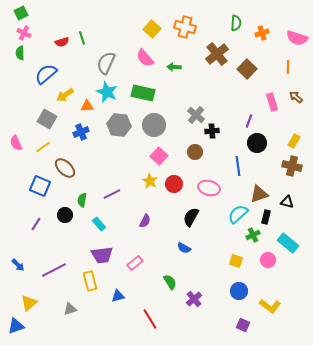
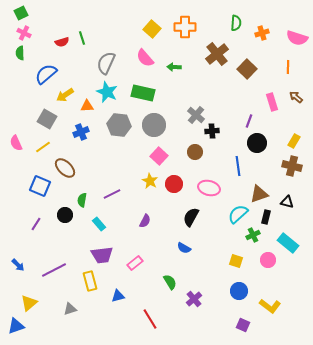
orange cross at (185, 27): rotated 15 degrees counterclockwise
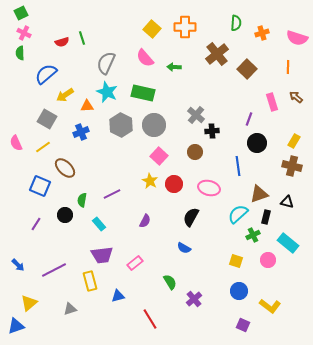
purple line at (249, 121): moved 2 px up
gray hexagon at (119, 125): moved 2 px right; rotated 20 degrees clockwise
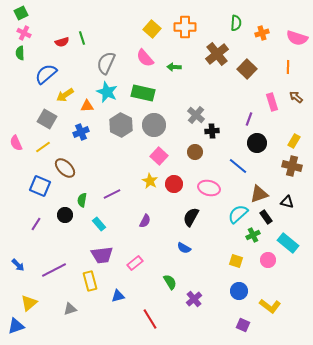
blue line at (238, 166): rotated 42 degrees counterclockwise
black rectangle at (266, 217): rotated 48 degrees counterclockwise
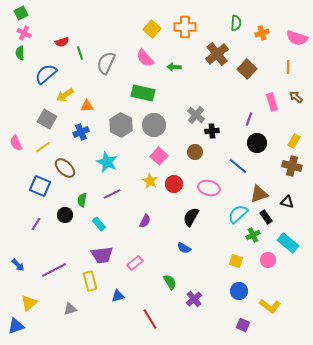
green line at (82, 38): moved 2 px left, 15 px down
cyan star at (107, 92): moved 70 px down
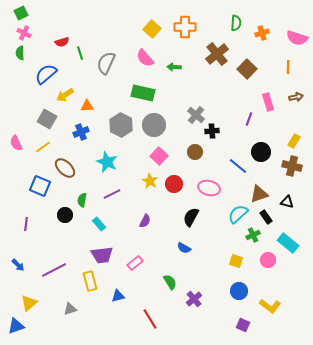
brown arrow at (296, 97): rotated 128 degrees clockwise
pink rectangle at (272, 102): moved 4 px left
black circle at (257, 143): moved 4 px right, 9 px down
purple line at (36, 224): moved 10 px left; rotated 24 degrees counterclockwise
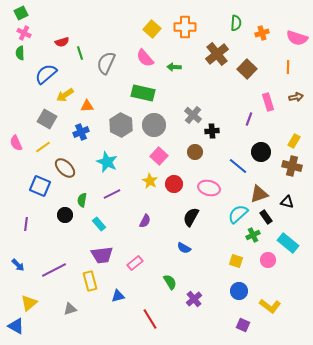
gray cross at (196, 115): moved 3 px left
blue triangle at (16, 326): rotated 48 degrees clockwise
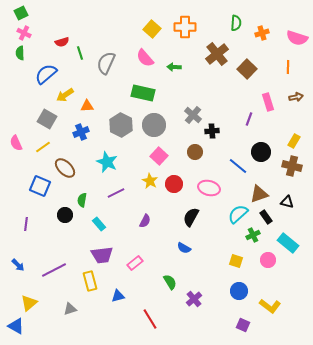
purple line at (112, 194): moved 4 px right, 1 px up
